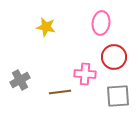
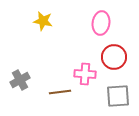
yellow star: moved 3 px left, 6 px up
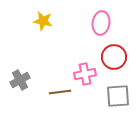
pink cross: rotated 15 degrees counterclockwise
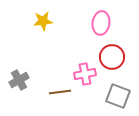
yellow star: rotated 18 degrees counterclockwise
red circle: moved 2 px left
gray cross: moved 1 px left
gray square: rotated 25 degrees clockwise
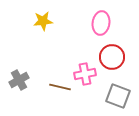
brown line: moved 5 px up; rotated 20 degrees clockwise
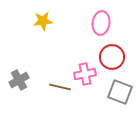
gray square: moved 2 px right, 4 px up
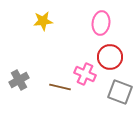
red circle: moved 2 px left
pink cross: rotated 35 degrees clockwise
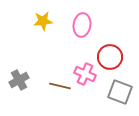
pink ellipse: moved 19 px left, 2 px down
brown line: moved 1 px up
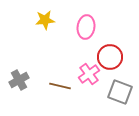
yellow star: moved 2 px right, 1 px up
pink ellipse: moved 4 px right, 2 px down
pink cross: moved 4 px right; rotated 30 degrees clockwise
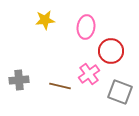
red circle: moved 1 px right, 6 px up
gray cross: rotated 24 degrees clockwise
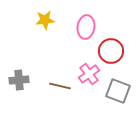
gray square: moved 2 px left, 1 px up
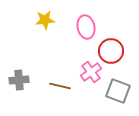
pink ellipse: rotated 20 degrees counterclockwise
pink cross: moved 2 px right, 2 px up
